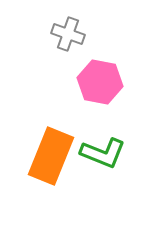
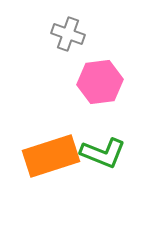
pink hexagon: rotated 18 degrees counterclockwise
orange rectangle: rotated 50 degrees clockwise
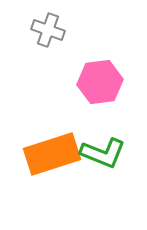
gray cross: moved 20 px left, 4 px up
orange rectangle: moved 1 px right, 2 px up
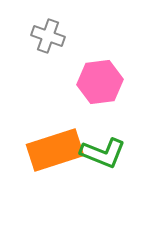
gray cross: moved 6 px down
orange rectangle: moved 3 px right, 4 px up
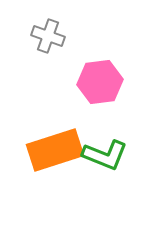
green L-shape: moved 2 px right, 2 px down
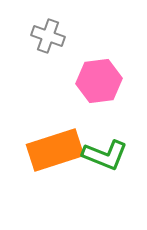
pink hexagon: moved 1 px left, 1 px up
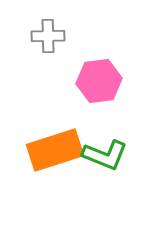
gray cross: rotated 20 degrees counterclockwise
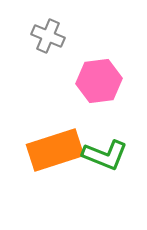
gray cross: rotated 24 degrees clockwise
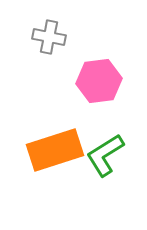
gray cross: moved 1 px right, 1 px down; rotated 12 degrees counterclockwise
green L-shape: rotated 126 degrees clockwise
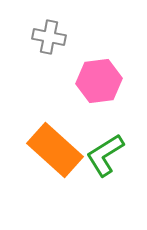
orange rectangle: rotated 60 degrees clockwise
